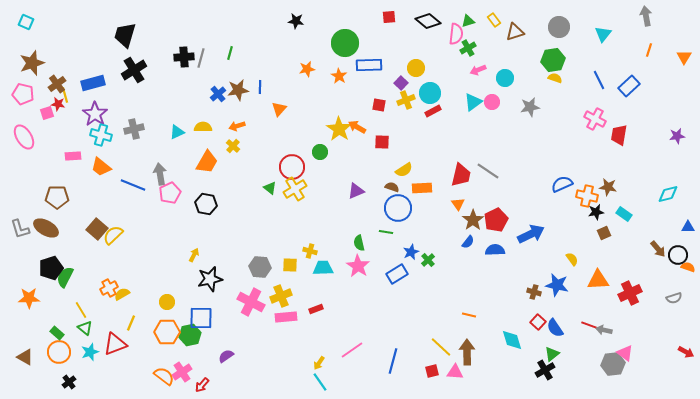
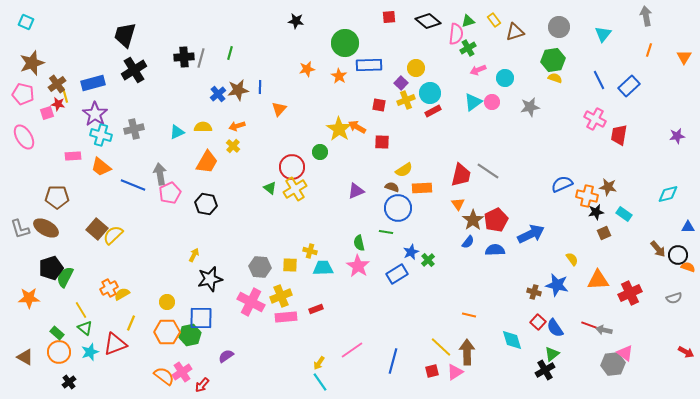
pink triangle at (455, 372): rotated 36 degrees counterclockwise
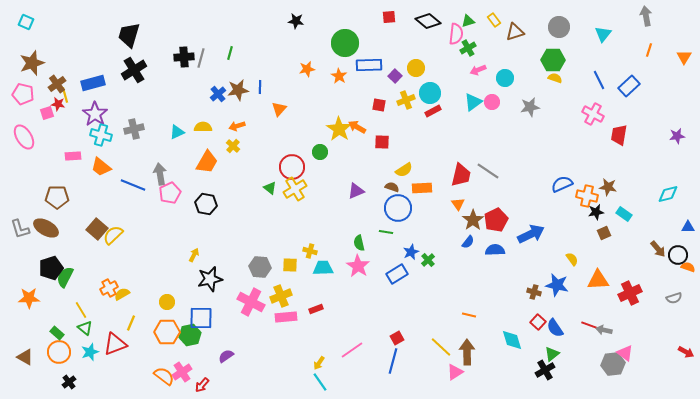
black trapezoid at (125, 35): moved 4 px right
green hexagon at (553, 60): rotated 10 degrees clockwise
purple square at (401, 83): moved 6 px left, 7 px up
pink cross at (595, 119): moved 2 px left, 5 px up
red square at (432, 371): moved 35 px left, 33 px up; rotated 16 degrees counterclockwise
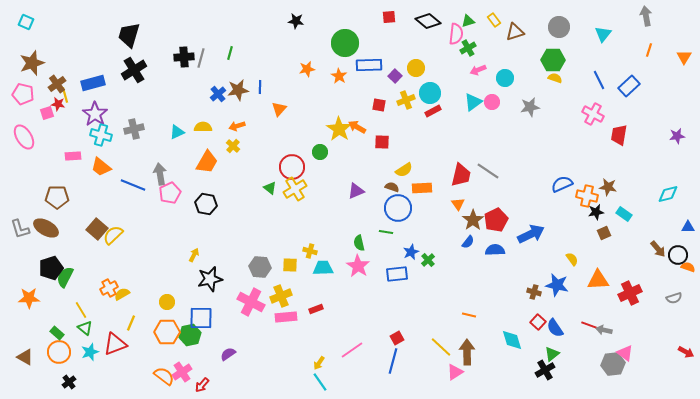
blue rectangle at (397, 274): rotated 25 degrees clockwise
purple semicircle at (226, 356): moved 2 px right, 2 px up
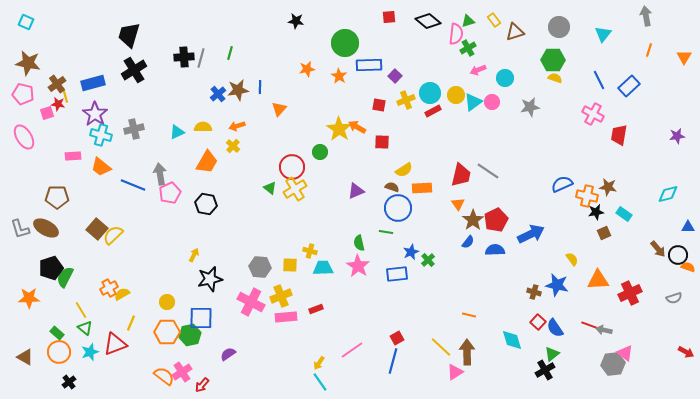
brown star at (32, 63): moved 4 px left; rotated 30 degrees clockwise
yellow circle at (416, 68): moved 40 px right, 27 px down
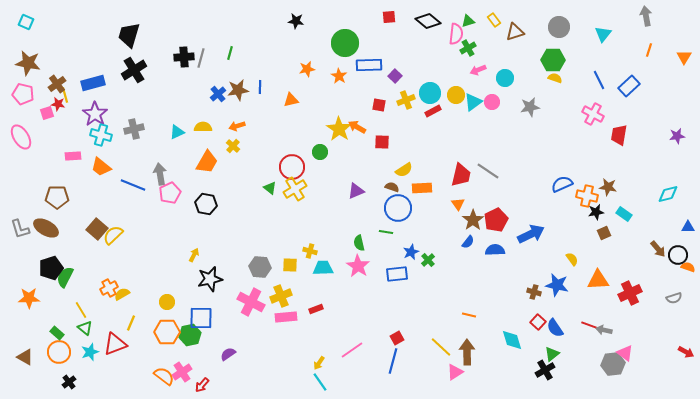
orange triangle at (279, 109): moved 12 px right, 9 px up; rotated 35 degrees clockwise
pink ellipse at (24, 137): moved 3 px left
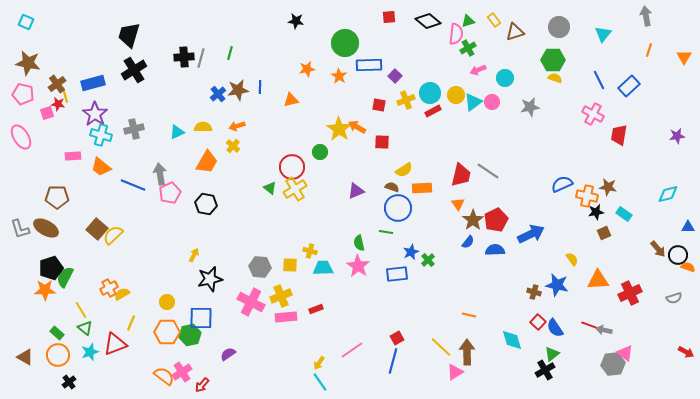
orange star at (29, 298): moved 16 px right, 8 px up
orange circle at (59, 352): moved 1 px left, 3 px down
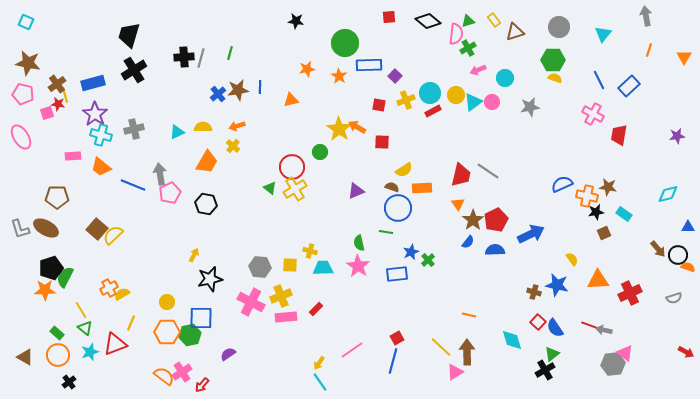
red rectangle at (316, 309): rotated 24 degrees counterclockwise
